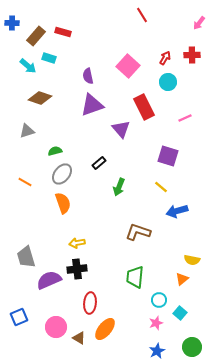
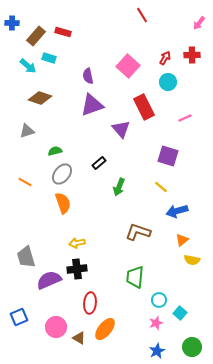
orange triangle at (182, 279): moved 39 px up
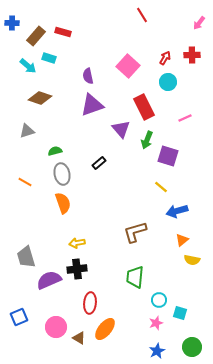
gray ellipse at (62, 174): rotated 50 degrees counterclockwise
green arrow at (119, 187): moved 28 px right, 47 px up
brown L-shape at (138, 232): moved 3 px left; rotated 35 degrees counterclockwise
cyan square at (180, 313): rotated 24 degrees counterclockwise
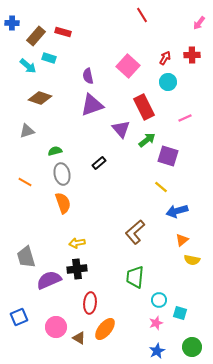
green arrow at (147, 140): rotated 150 degrees counterclockwise
brown L-shape at (135, 232): rotated 25 degrees counterclockwise
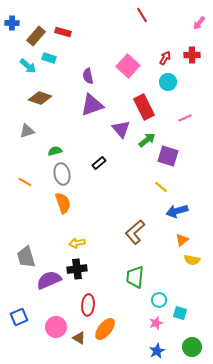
red ellipse at (90, 303): moved 2 px left, 2 px down
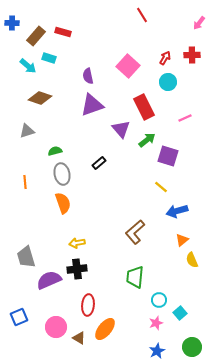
orange line at (25, 182): rotated 56 degrees clockwise
yellow semicircle at (192, 260): rotated 56 degrees clockwise
cyan square at (180, 313): rotated 32 degrees clockwise
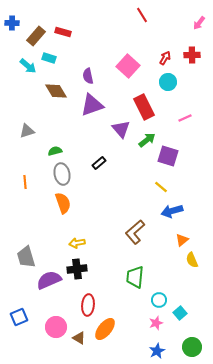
brown diamond at (40, 98): moved 16 px right, 7 px up; rotated 40 degrees clockwise
blue arrow at (177, 211): moved 5 px left
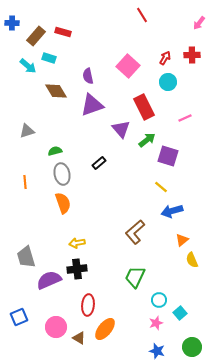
green trapezoid at (135, 277): rotated 20 degrees clockwise
blue star at (157, 351): rotated 28 degrees counterclockwise
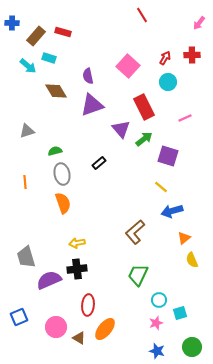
green arrow at (147, 140): moved 3 px left, 1 px up
orange triangle at (182, 240): moved 2 px right, 2 px up
green trapezoid at (135, 277): moved 3 px right, 2 px up
cyan square at (180, 313): rotated 24 degrees clockwise
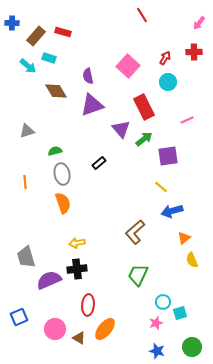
red cross at (192, 55): moved 2 px right, 3 px up
pink line at (185, 118): moved 2 px right, 2 px down
purple square at (168, 156): rotated 25 degrees counterclockwise
cyan circle at (159, 300): moved 4 px right, 2 px down
pink circle at (56, 327): moved 1 px left, 2 px down
